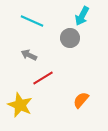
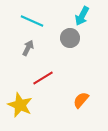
gray arrow: moved 1 px left, 7 px up; rotated 91 degrees clockwise
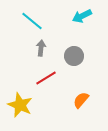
cyan arrow: rotated 36 degrees clockwise
cyan line: rotated 15 degrees clockwise
gray circle: moved 4 px right, 18 px down
gray arrow: moved 13 px right; rotated 21 degrees counterclockwise
red line: moved 3 px right
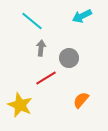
gray circle: moved 5 px left, 2 px down
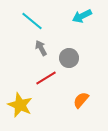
gray arrow: rotated 35 degrees counterclockwise
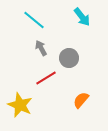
cyan arrow: moved 1 px down; rotated 102 degrees counterclockwise
cyan line: moved 2 px right, 1 px up
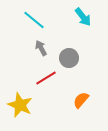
cyan arrow: moved 1 px right
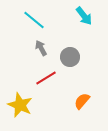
cyan arrow: moved 1 px right, 1 px up
gray circle: moved 1 px right, 1 px up
orange semicircle: moved 1 px right, 1 px down
